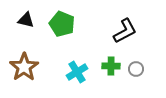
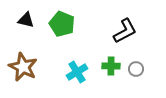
brown star: moved 1 px left; rotated 12 degrees counterclockwise
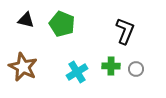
black L-shape: rotated 40 degrees counterclockwise
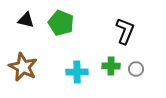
green pentagon: moved 1 px left, 1 px up
cyan cross: rotated 30 degrees clockwise
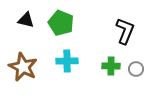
cyan cross: moved 10 px left, 11 px up
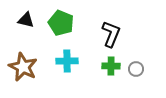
black L-shape: moved 14 px left, 3 px down
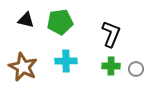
green pentagon: moved 1 px left, 1 px up; rotated 30 degrees counterclockwise
cyan cross: moved 1 px left
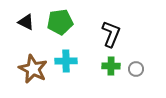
black triangle: moved 2 px down; rotated 12 degrees clockwise
brown star: moved 10 px right, 2 px down
